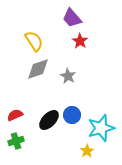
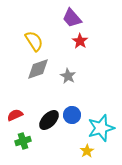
green cross: moved 7 px right
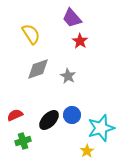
yellow semicircle: moved 3 px left, 7 px up
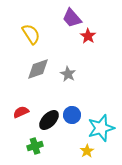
red star: moved 8 px right, 5 px up
gray star: moved 2 px up
red semicircle: moved 6 px right, 3 px up
green cross: moved 12 px right, 5 px down
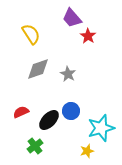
blue circle: moved 1 px left, 4 px up
green cross: rotated 21 degrees counterclockwise
yellow star: rotated 16 degrees clockwise
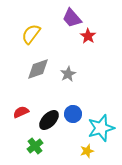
yellow semicircle: rotated 110 degrees counterclockwise
gray star: rotated 14 degrees clockwise
blue circle: moved 2 px right, 3 px down
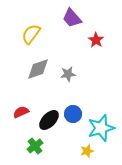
red star: moved 8 px right, 4 px down
gray star: rotated 21 degrees clockwise
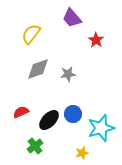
yellow star: moved 5 px left, 2 px down
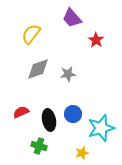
black ellipse: rotated 55 degrees counterclockwise
green cross: moved 4 px right; rotated 35 degrees counterclockwise
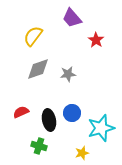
yellow semicircle: moved 2 px right, 2 px down
blue circle: moved 1 px left, 1 px up
